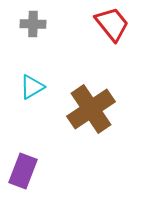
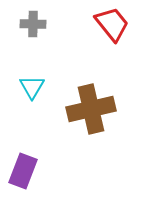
cyan triangle: rotated 28 degrees counterclockwise
brown cross: rotated 21 degrees clockwise
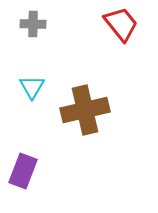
red trapezoid: moved 9 px right
brown cross: moved 6 px left, 1 px down
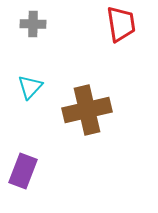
red trapezoid: rotated 30 degrees clockwise
cyan triangle: moved 2 px left; rotated 12 degrees clockwise
brown cross: moved 2 px right
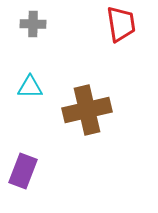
cyan triangle: rotated 48 degrees clockwise
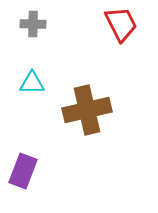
red trapezoid: rotated 18 degrees counterclockwise
cyan triangle: moved 2 px right, 4 px up
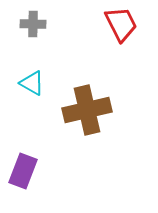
cyan triangle: rotated 28 degrees clockwise
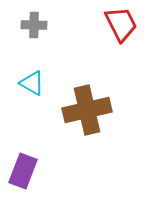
gray cross: moved 1 px right, 1 px down
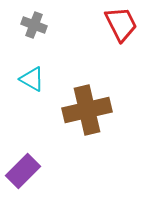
gray cross: rotated 20 degrees clockwise
cyan triangle: moved 4 px up
purple rectangle: rotated 24 degrees clockwise
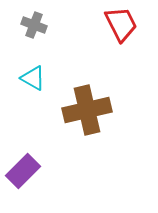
cyan triangle: moved 1 px right, 1 px up
